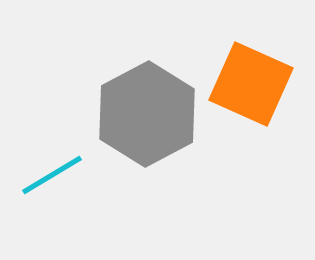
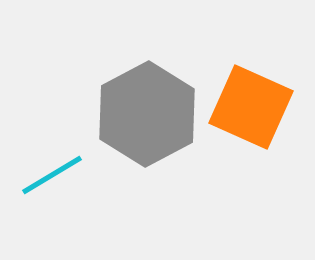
orange square: moved 23 px down
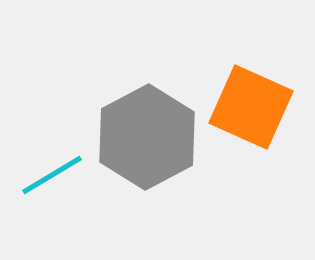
gray hexagon: moved 23 px down
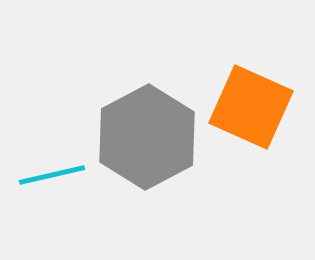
cyan line: rotated 18 degrees clockwise
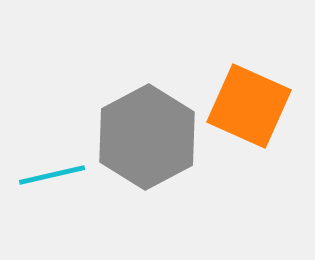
orange square: moved 2 px left, 1 px up
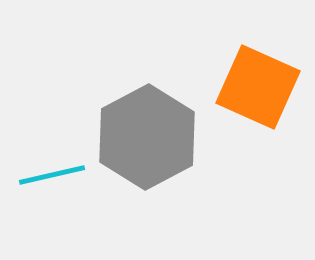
orange square: moved 9 px right, 19 px up
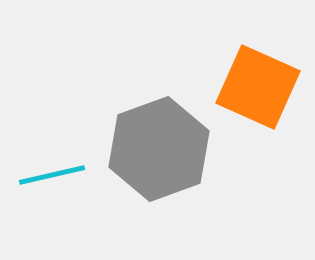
gray hexagon: moved 12 px right, 12 px down; rotated 8 degrees clockwise
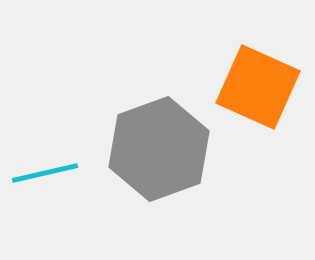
cyan line: moved 7 px left, 2 px up
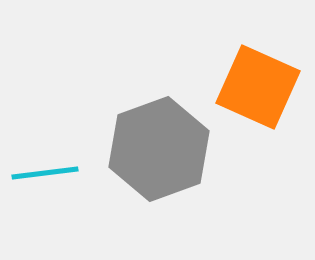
cyan line: rotated 6 degrees clockwise
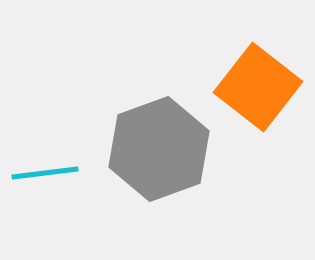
orange square: rotated 14 degrees clockwise
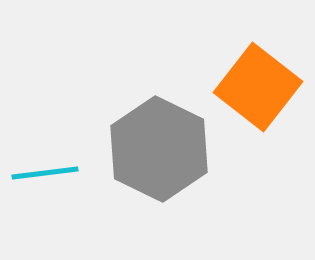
gray hexagon: rotated 14 degrees counterclockwise
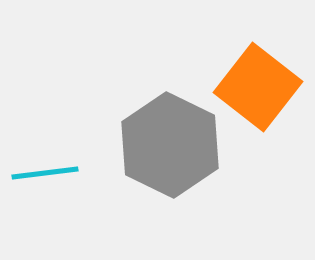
gray hexagon: moved 11 px right, 4 px up
